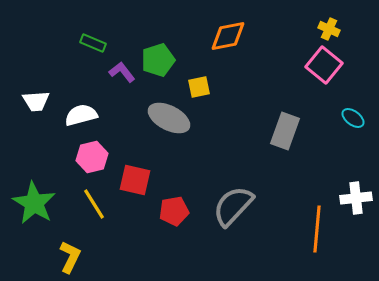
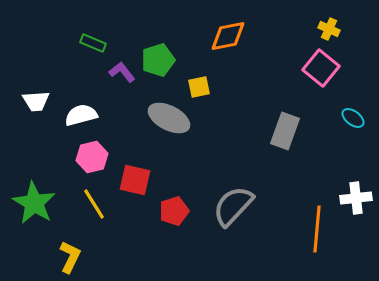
pink square: moved 3 px left, 3 px down
red pentagon: rotated 8 degrees counterclockwise
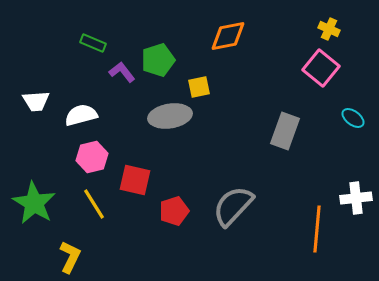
gray ellipse: moved 1 px right, 2 px up; rotated 36 degrees counterclockwise
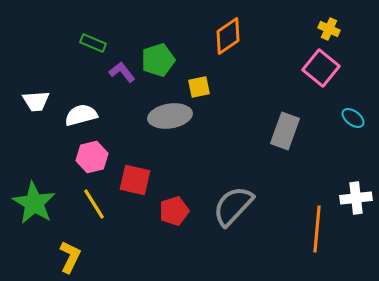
orange diamond: rotated 24 degrees counterclockwise
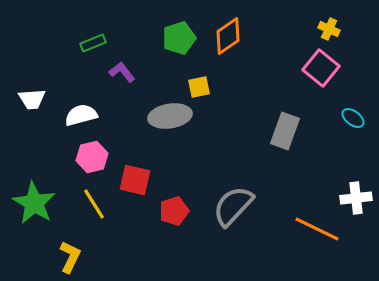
green rectangle: rotated 45 degrees counterclockwise
green pentagon: moved 21 px right, 22 px up
white trapezoid: moved 4 px left, 2 px up
orange line: rotated 69 degrees counterclockwise
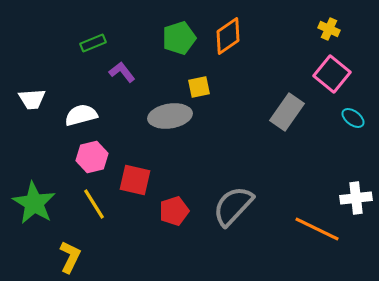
pink square: moved 11 px right, 6 px down
gray rectangle: moved 2 px right, 19 px up; rotated 15 degrees clockwise
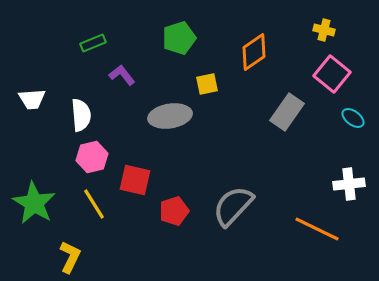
yellow cross: moved 5 px left, 1 px down; rotated 10 degrees counterclockwise
orange diamond: moved 26 px right, 16 px down
purple L-shape: moved 3 px down
yellow square: moved 8 px right, 3 px up
white semicircle: rotated 100 degrees clockwise
white cross: moved 7 px left, 14 px up
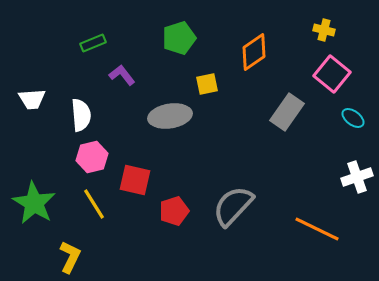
white cross: moved 8 px right, 7 px up; rotated 12 degrees counterclockwise
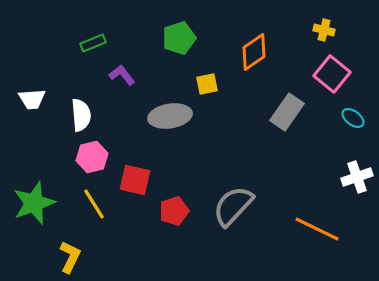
green star: rotated 21 degrees clockwise
